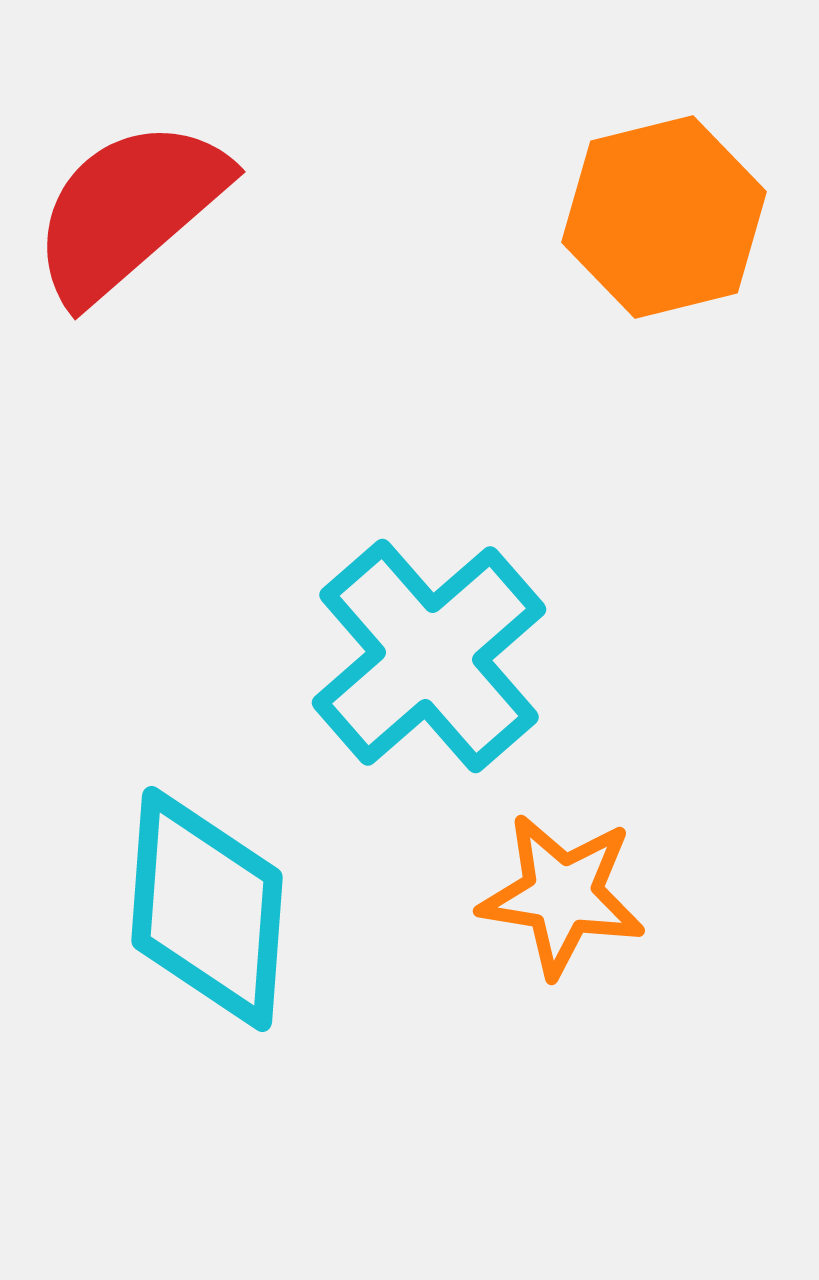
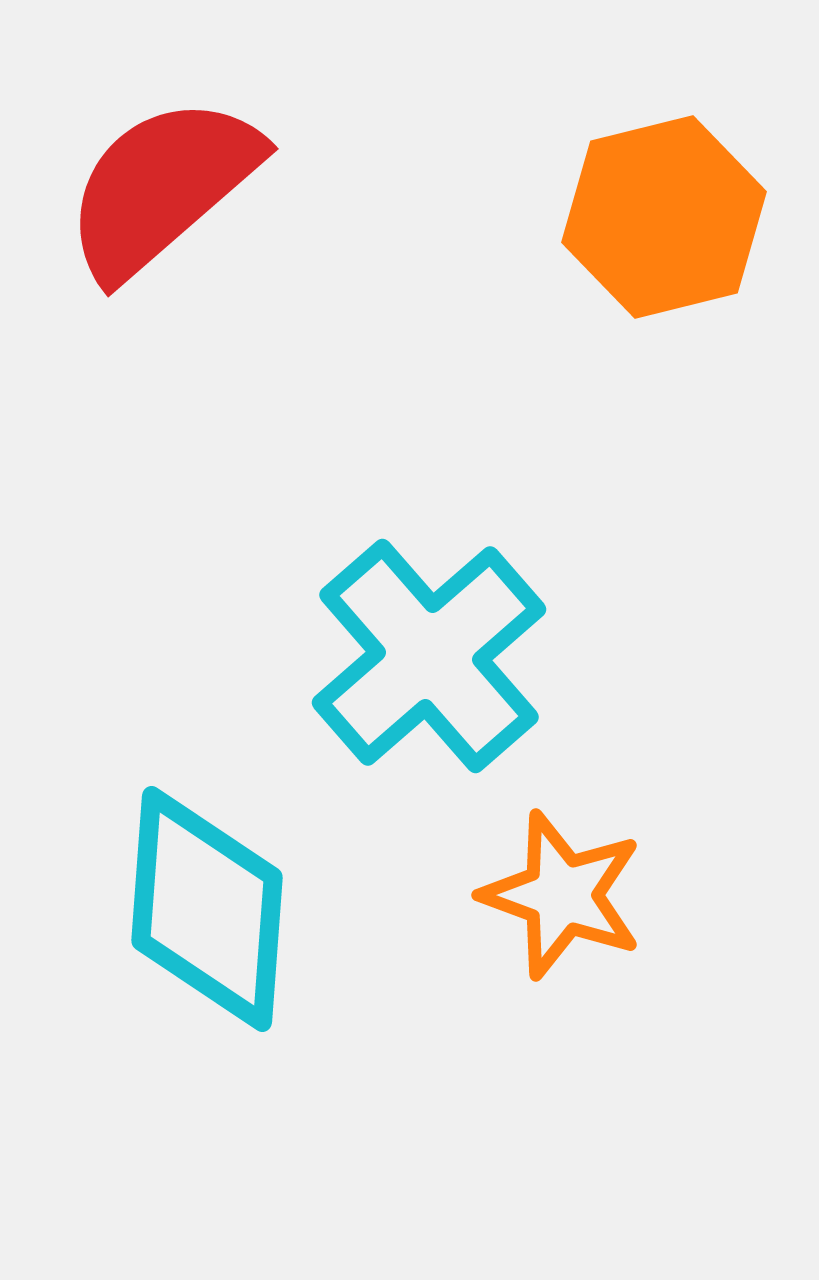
red semicircle: moved 33 px right, 23 px up
orange star: rotated 11 degrees clockwise
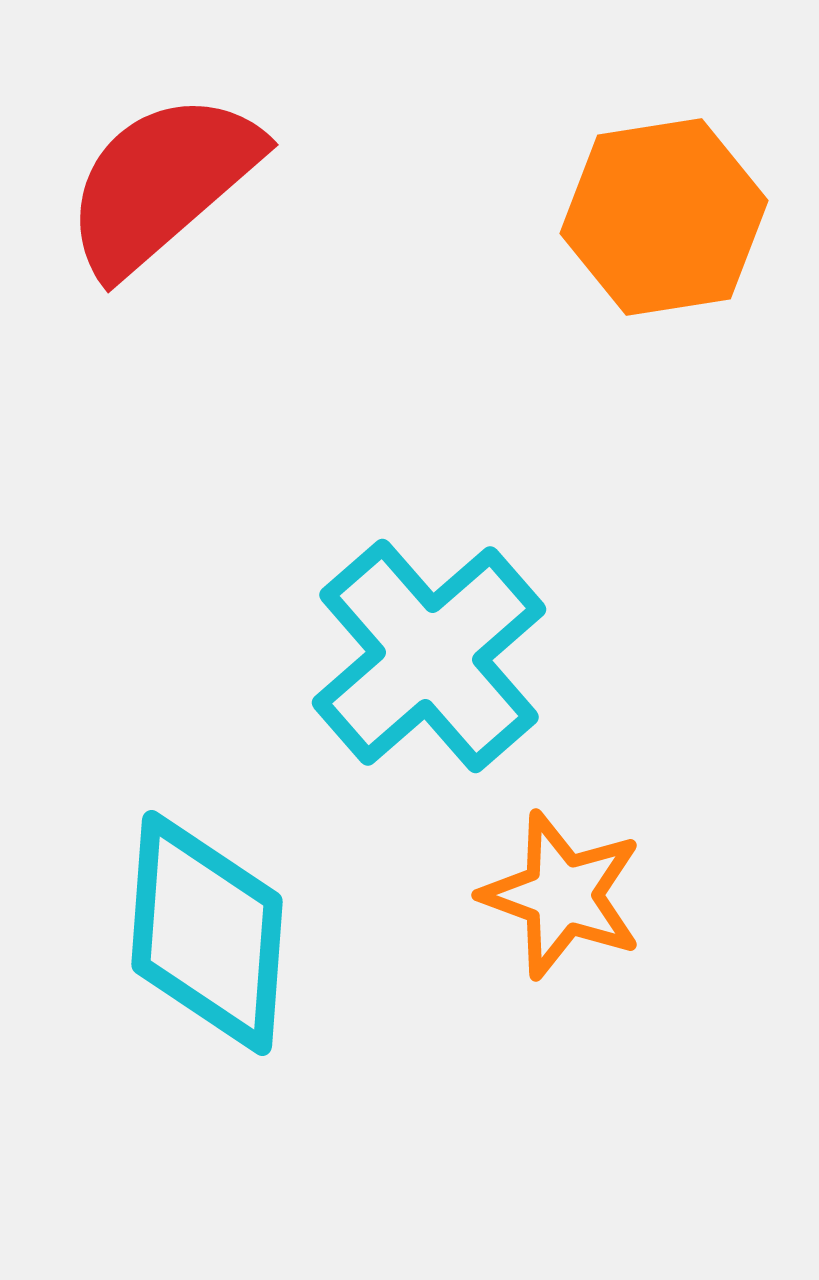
red semicircle: moved 4 px up
orange hexagon: rotated 5 degrees clockwise
cyan diamond: moved 24 px down
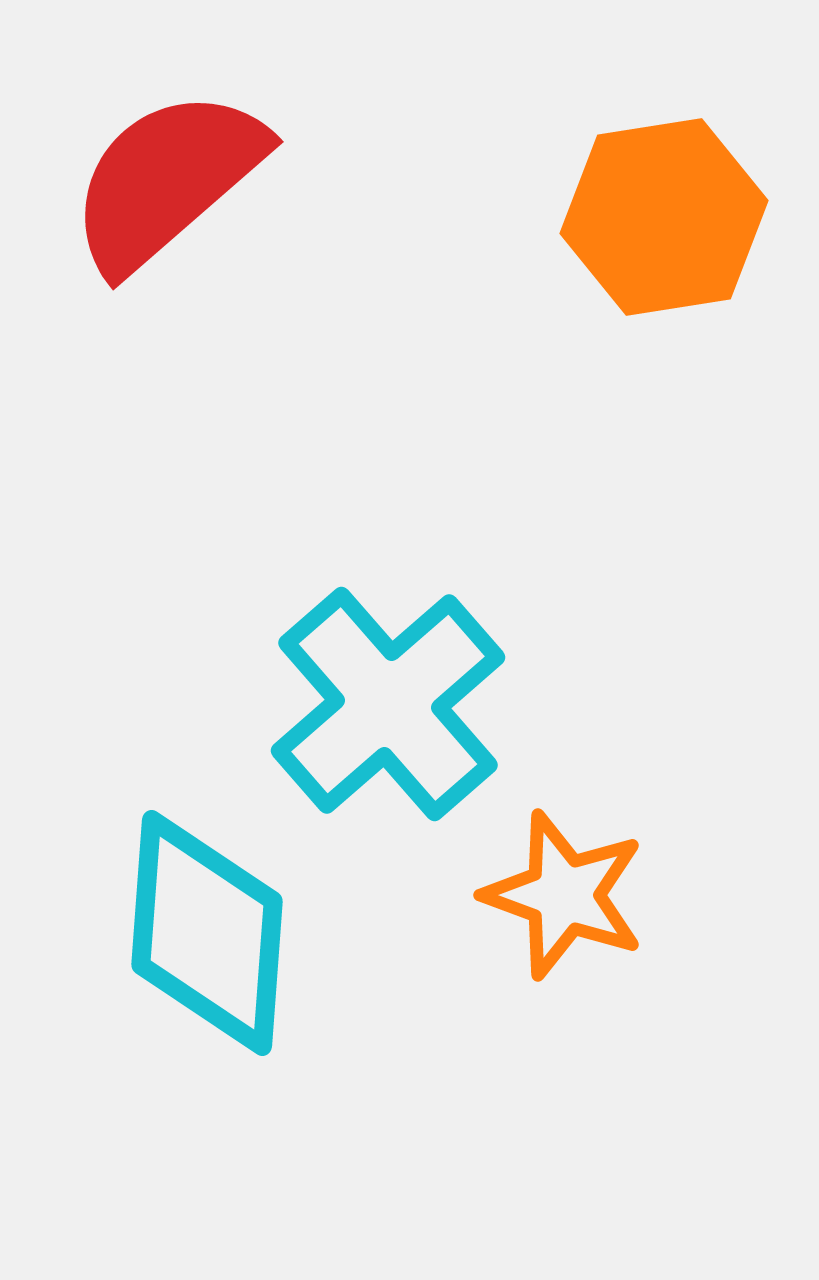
red semicircle: moved 5 px right, 3 px up
cyan cross: moved 41 px left, 48 px down
orange star: moved 2 px right
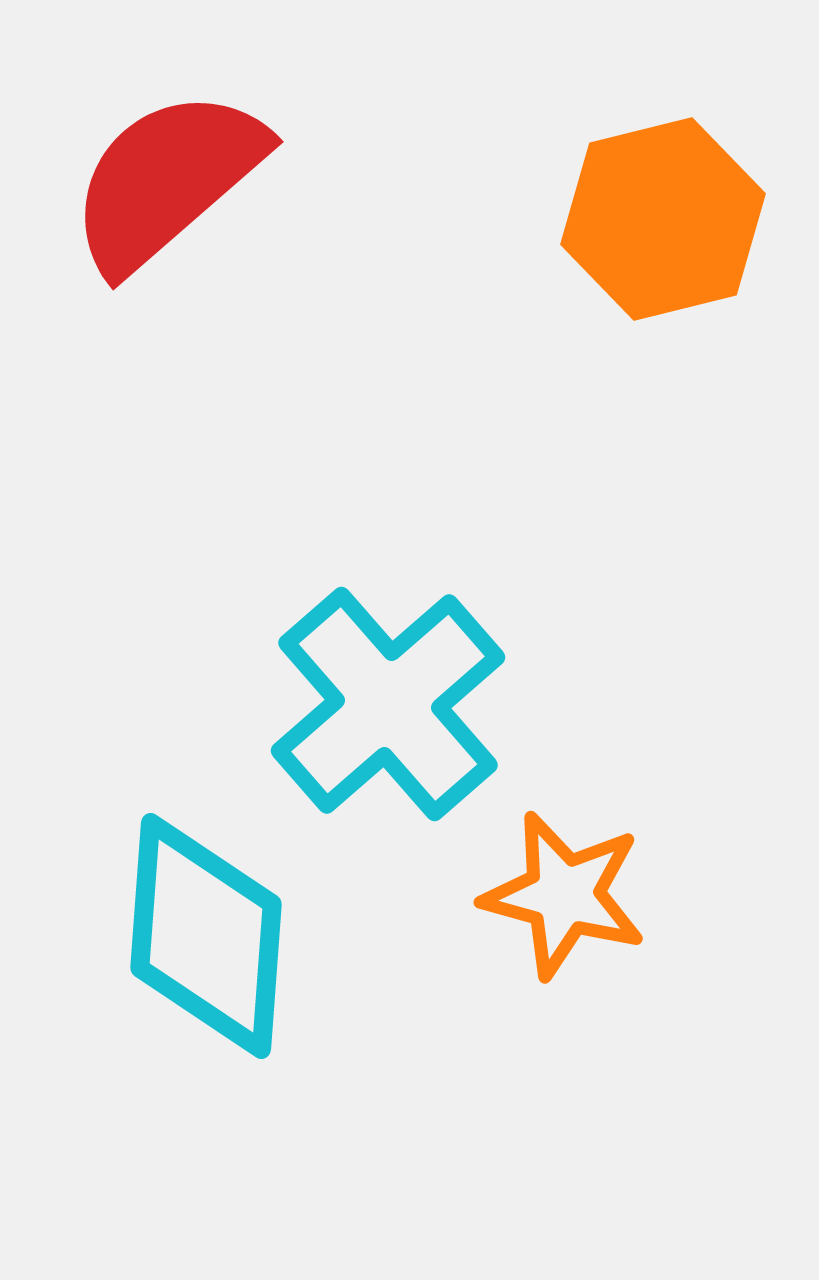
orange hexagon: moved 1 px left, 2 px down; rotated 5 degrees counterclockwise
orange star: rotated 5 degrees counterclockwise
cyan diamond: moved 1 px left, 3 px down
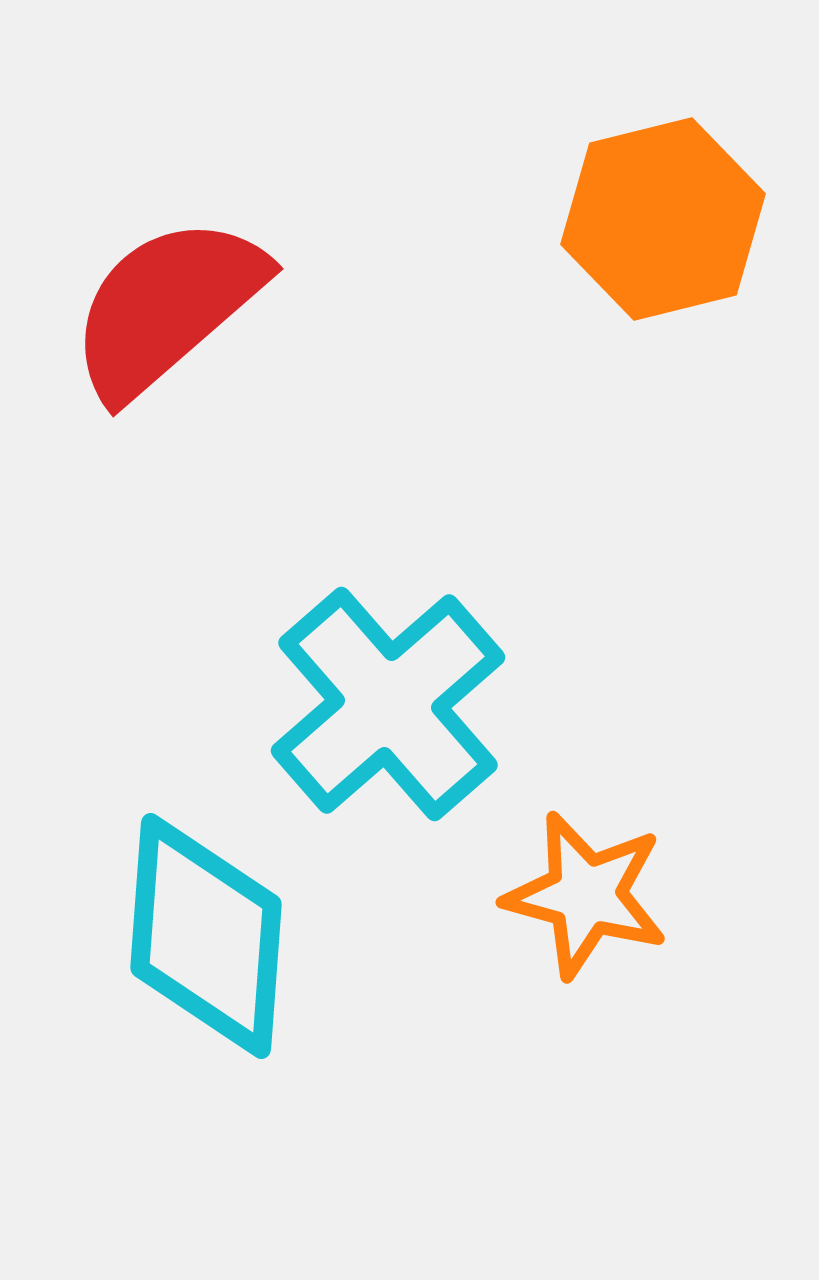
red semicircle: moved 127 px down
orange star: moved 22 px right
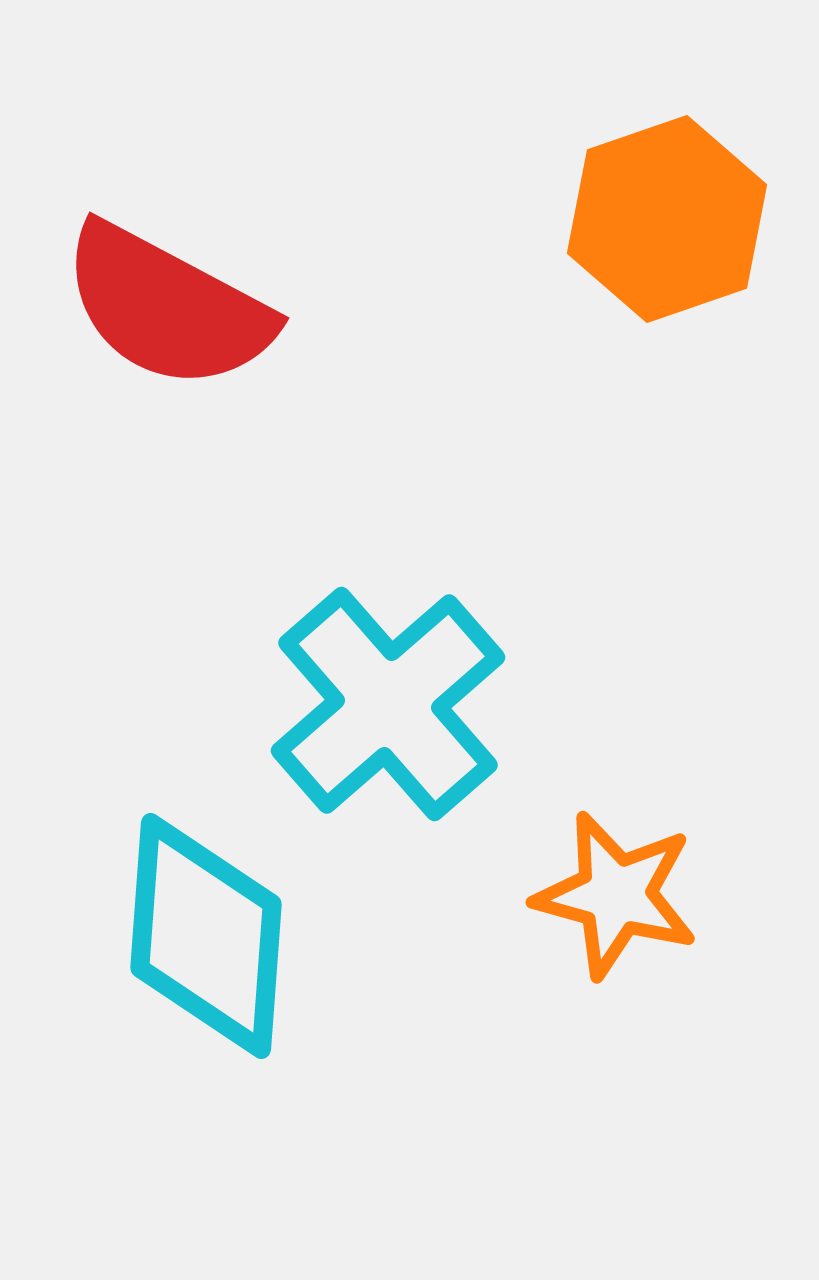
orange hexagon: moved 4 px right; rotated 5 degrees counterclockwise
red semicircle: rotated 111 degrees counterclockwise
orange star: moved 30 px right
